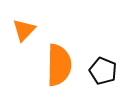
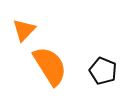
orange semicircle: moved 9 px left, 1 px down; rotated 33 degrees counterclockwise
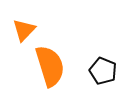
orange semicircle: rotated 15 degrees clockwise
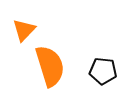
black pentagon: rotated 16 degrees counterclockwise
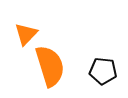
orange triangle: moved 2 px right, 4 px down
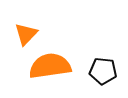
orange semicircle: rotated 81 degrees counterclockwise
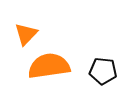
orange semicircle: moved 1 px left
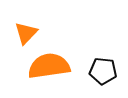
orange triangle: moved 1 px up
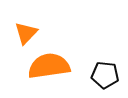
black pentagon: moved 2 px right, 4 px down
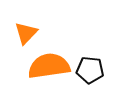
black pentagon: moved 15 px left, 5 px up
